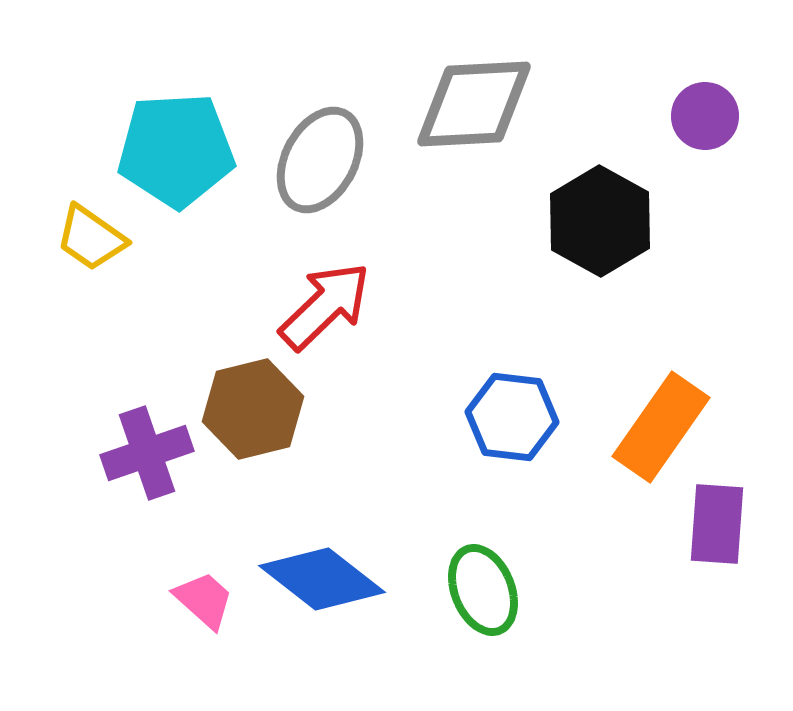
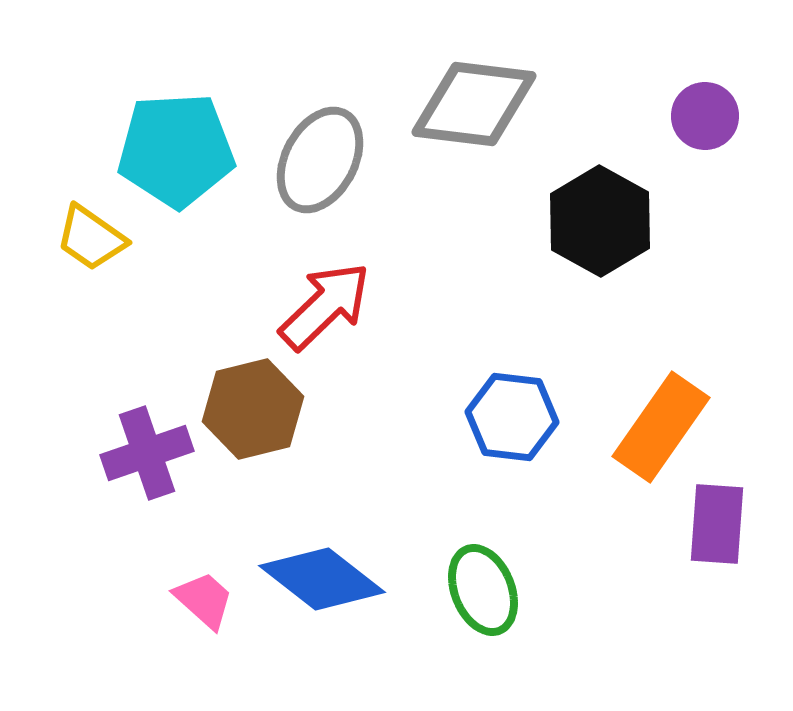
gray diamond: rotated 10 degrees clockwise
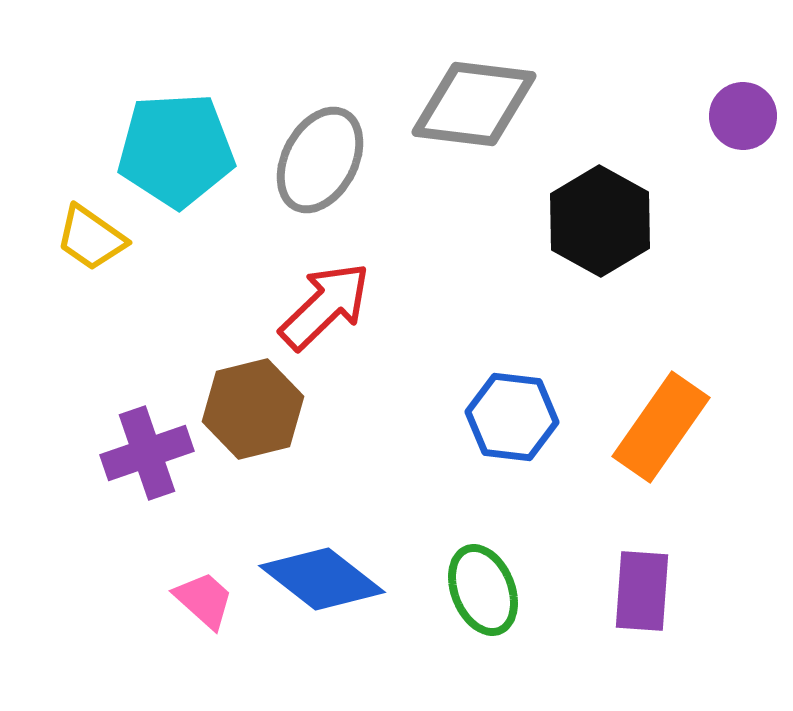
purple circle: moved 38 px right
purple rectangle: moved 75 px left, 67 px down
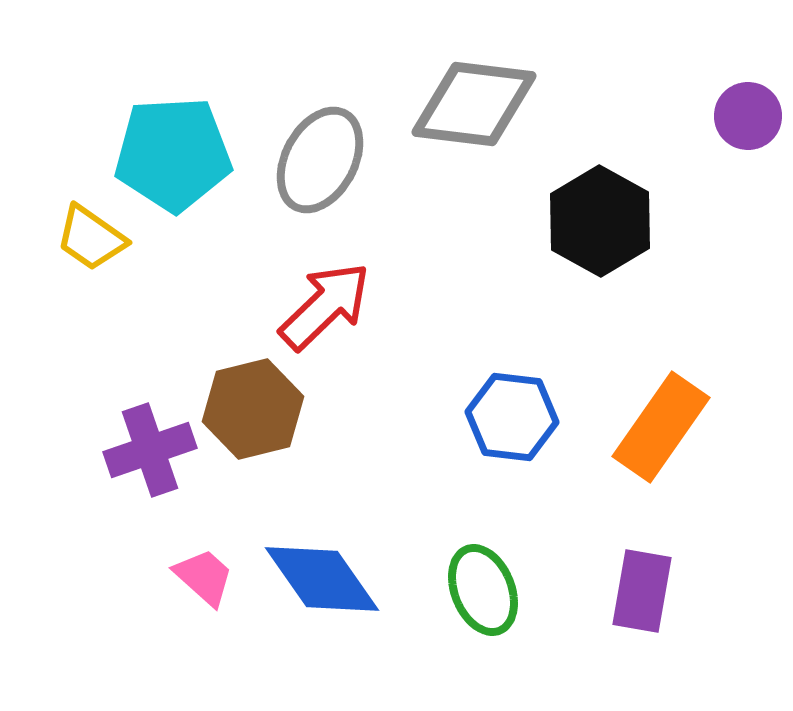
purple circle: moved 5 px right
cyan pentagon: moved 3 px left, 4 px down
purple cross: moved 3 px right, 3 px up
blue diamond: rotated 17 degrees clockwise
purple rectangle: rotated 6 degrees clockwise
pink trapezoid: moved 23 px up
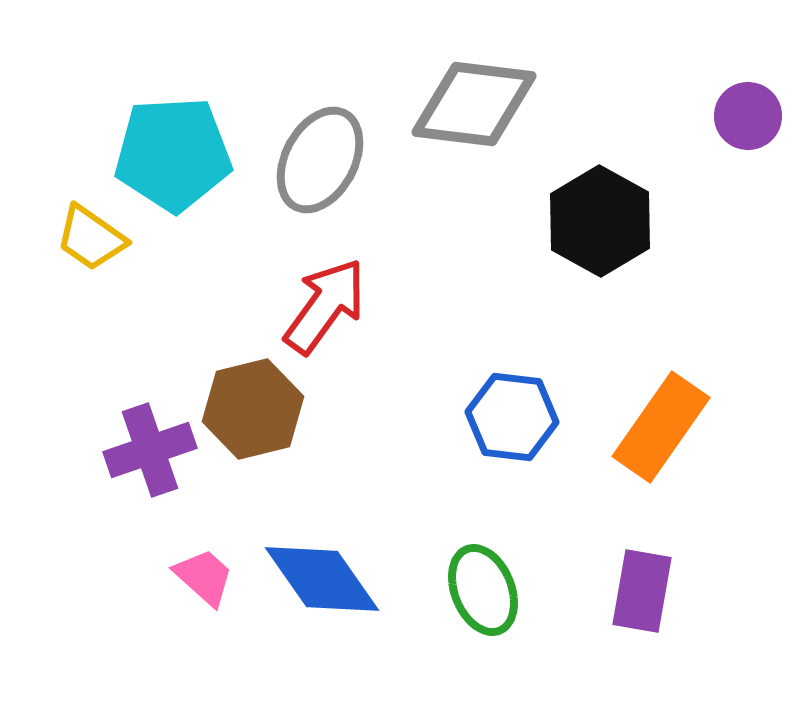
red arrow: rotated 10 degrees counterclockwise
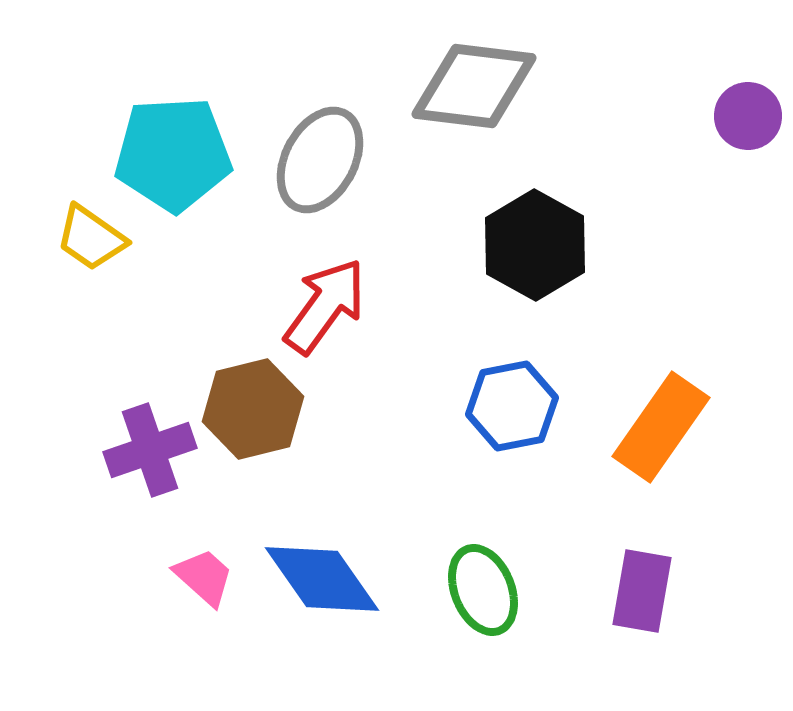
gray diamond: moved 18 px up
black hexagon: moved 65 px left, 24 px down
blue hexagon: moved 11 px up; rotated 18 degrees counterclockwise
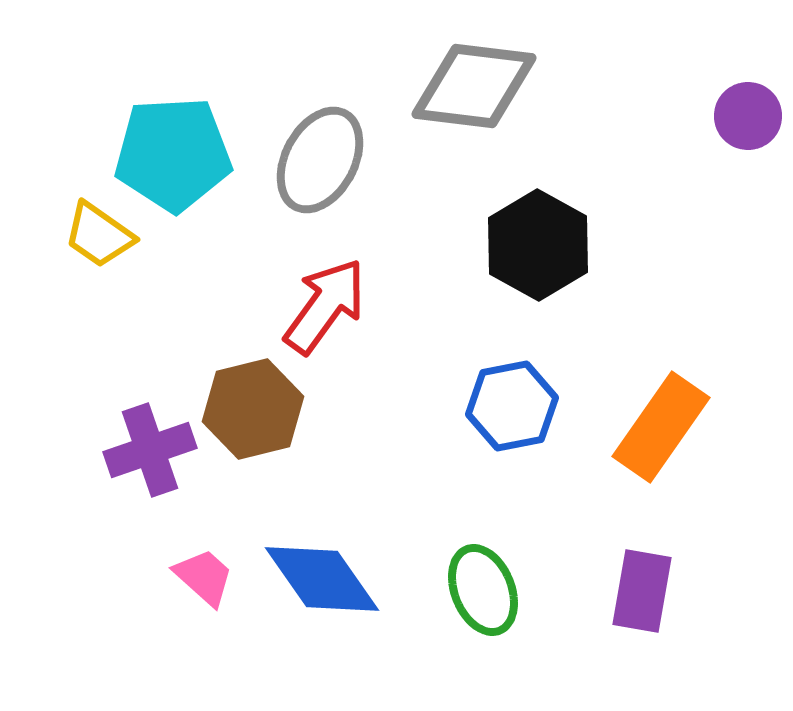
yellow trapezoid: moved 8 px right, 3 px up
black hexagon: moved 3 px right
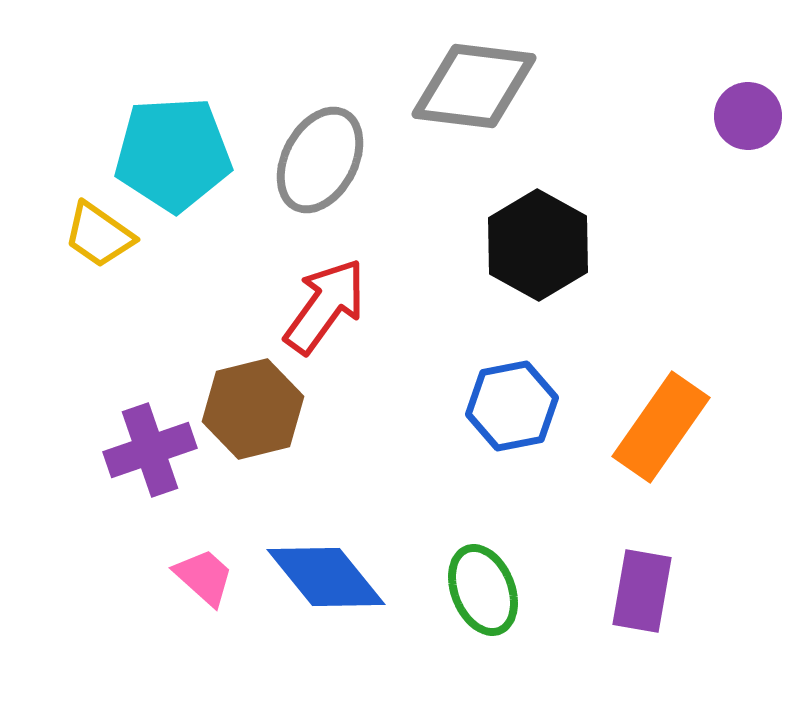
blue diamond: moved 4 px right, 2 px up; rotated 4 degrees counterclockwise
